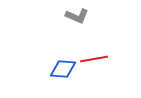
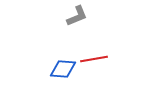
gray L-shape: rotated 45 degrees counterclockwise
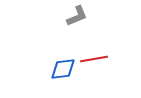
blue diamond: rotated 12 degrees counterclockwise
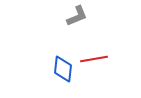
blue diamond: rotated 76 degrees counterclockwise
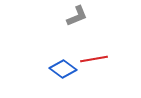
blue diamond: rotated 60 degrees counterclockwise
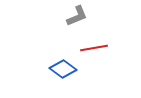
red line: moved 11 px up
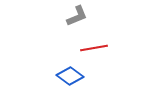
blue diamond: moved 7 px right, 7 px down
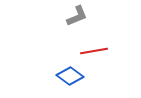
red line: moved 3 px down
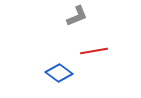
blue diamond: moved 11 px left, 3 px up
